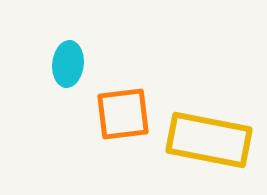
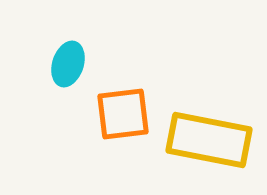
cyan ellipse: rotated 12 degrees clockwise
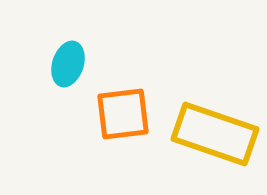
yellow rectangle: moved 6 px right, 6 px up; rotated 8 degrees clockwise
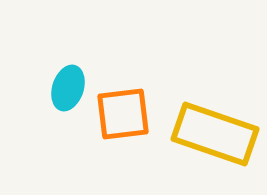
cyan ellipse: moved 24 px down
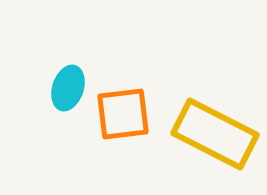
yellow rectangle: rotated 8 degrees clockwise
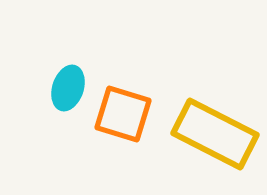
orange square: rotated 24 degrees clockwise
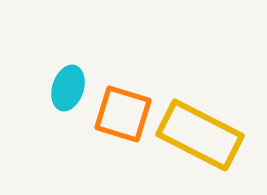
yellow rectangle: moved 15 px left, 1 px down
